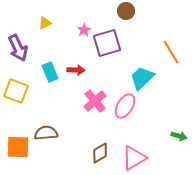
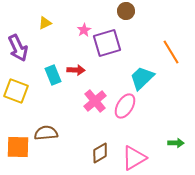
cyan rectangle: moved 3 px right, 3 px down
green arrow: moved 3 px left, 7 px down; rotated 14 degrees counterclockwise
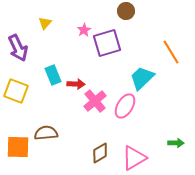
yellow triangle: rotated 24 degrees counterclockwise
red arrow: moved 14 px down
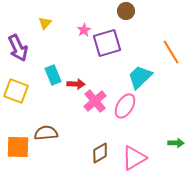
cyan trapezoid: moved 2 px left, 1 px up
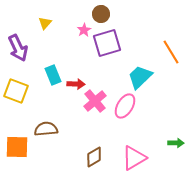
brown circle: moved 25 px left, 3 px down
brown semicircle: moved 4 px up
orange square: moved 1 px left
brown diamond: moved 6 px left, 4 px down
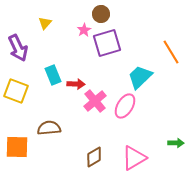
brown semicircle: moved 3 px right, 1 px up
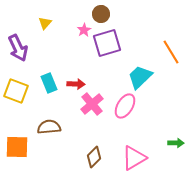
cyan rectangle: moved 4 px left, 8 px down
pink cross: moved 3 px left, 3 px down
brown semicircle: moved 1 px up
brown diamond: rotated 15 degrees counterclockwise
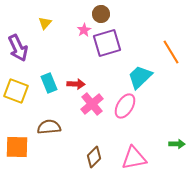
green arrow: moved 1 px right, 1 px down
pink triangle: rotated 20 degrees clockwise
